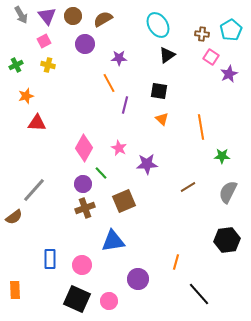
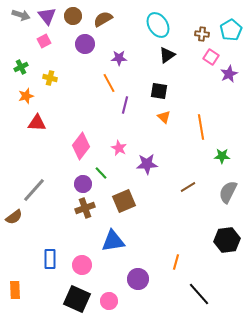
gray arrow at (21, 15): rotated 42 degrees counterclockwise
green cross at (16, 65): moved 5 px right, 2 px down
yellow cross at (48, 65): moved 2 px right, 13 px down
orange triangle at (162, 119): moved 2 px right, 2 px up
pink diamond at (84, 148): moved 3 px left, 2 px up; rotated 8 degrees clockwise
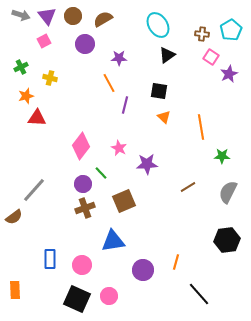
red triangle at (37, 123): moved 5 px up
purple circle at (138, 279): moved 5 px right, 9 px up
pink circle at (109, 301): moved 5 px up
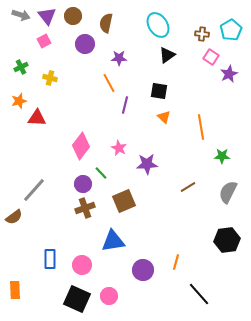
brown semicircle at (103, 19): moved 3 px right, 4 px down; rotated 48 degrees counterclockwise
orange star at (26, 96): moved 7 px left, 5 px down
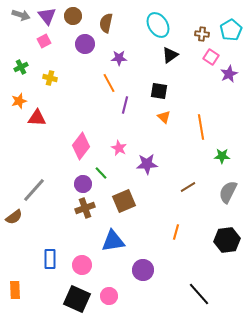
black triangle at (167, 55): moved 3 px right
orange line at (176, 262): moved 30 px up
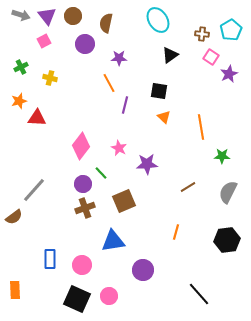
cyan ellipse at (158, 25): moved 5 px up
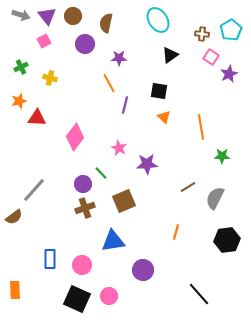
pink diamond at (81, 146): moved 6 px left, 9 px up
gray semicircle at (228, 192): moved 13 px left, 6 px down
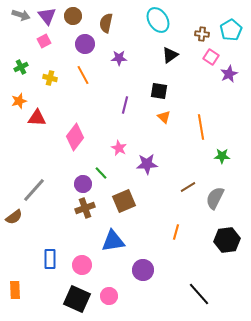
orange line at (109, 83): moved 26 px left, 8 px up
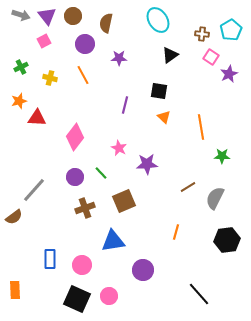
purple circle at (83, 184): moved 8 px left, 7 px up
